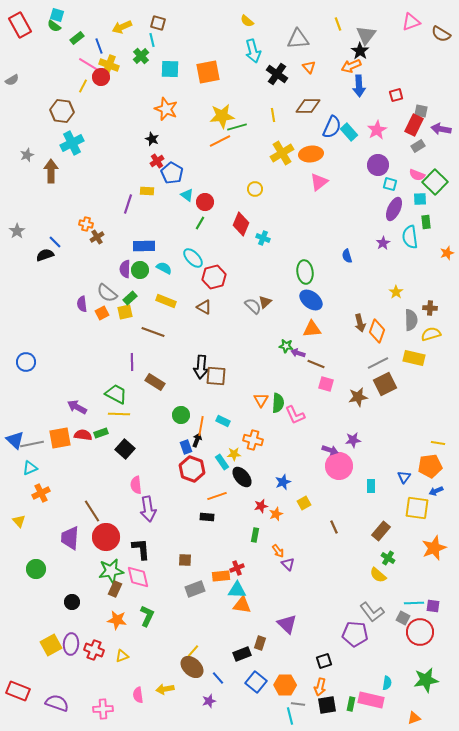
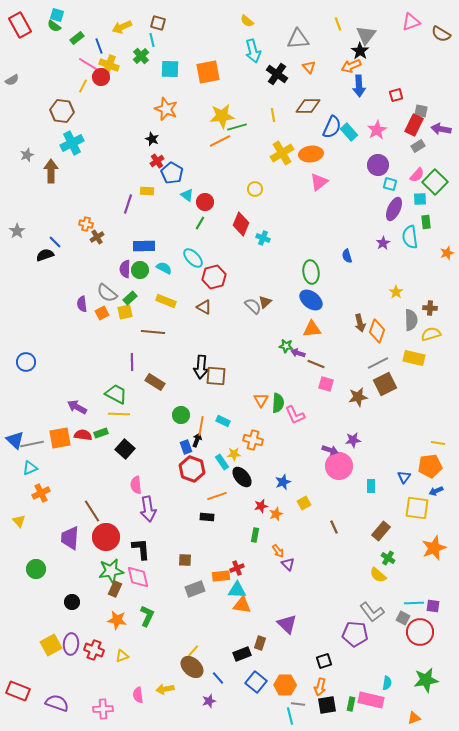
pink semicircle at (417, 175): rotated 70 degrees counterclockwise
green ellipse at (305, 272): moved 6 px right
brown line at (153, 332): rotated 15 degrees counterclockwise
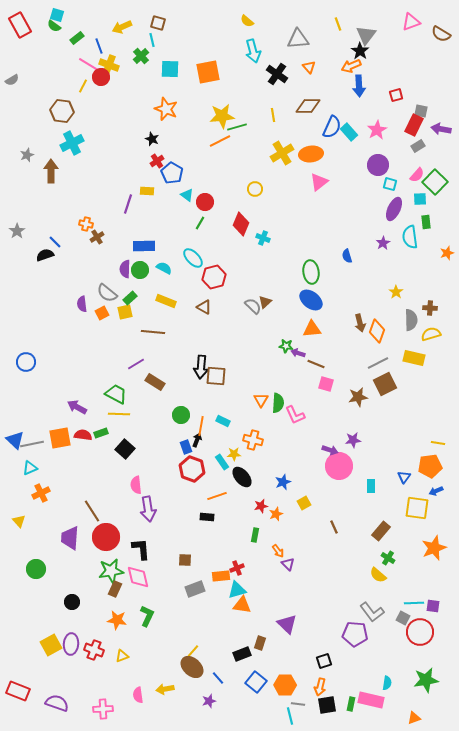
purple line at (132, 362): moved 4 px right, 2 px down; rotated 60 degrees clockwise
cyan triangle at (237, 590): rotated 18 degrees counterclockwise
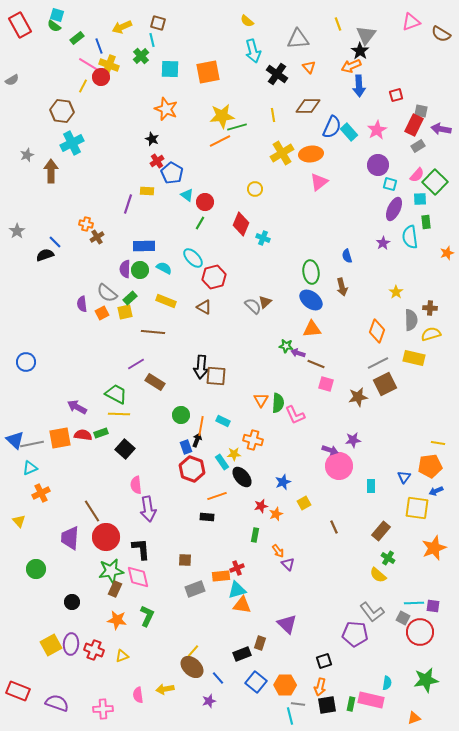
brown arrow at (360, 323): moved 18 px left, 36 px up
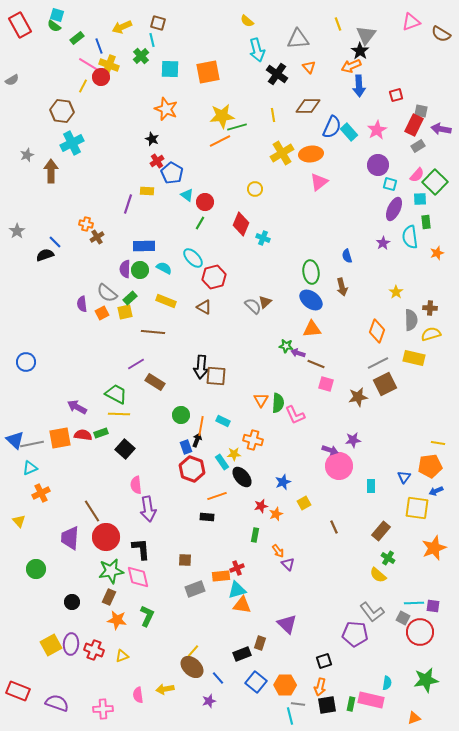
cyan arrow at (253, 51): moved 4 px right, 1 px up
orange star at (447, 253): moved 10 px left
brown rectangle at (115, 589): moved 6 px left, 8 px down
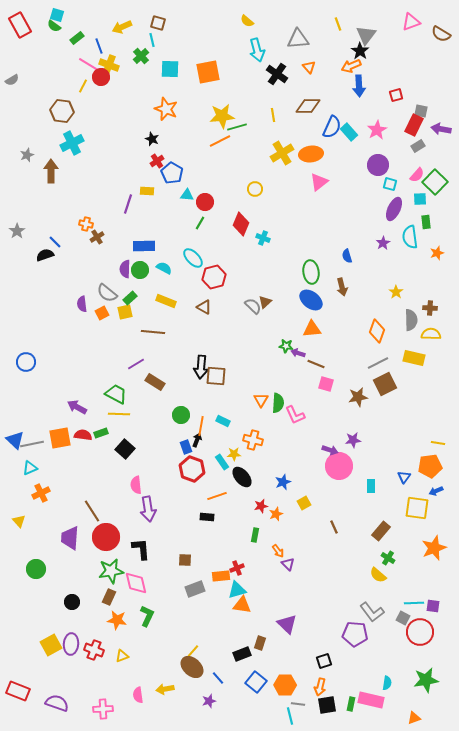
cyan triangle at (187, 195): rotated 32 degrees counterclockwise
yellow semicircle at (431, 334): rotated 18 degrees clockwise
pink diamond at (138, 577): moved 2 px left, 6 px down
